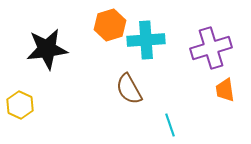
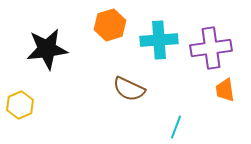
cyan cross: moved 13 px right
purple cross: rotated 9 degrees clockwise
brown semicircle: rotated 36 degrees counterclockwise
yellow hexagon: rotated 12 degrees clockwise
cyan line: moved 6 px right, 2 px down; rotated 40 degrees clockwise
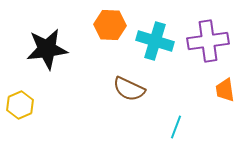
orange hexagon: rotated 20 degrees clockwise
cyan cross: moved 4 px left, 1 px down; rotated 21 degrees clockwise
purple cross: moved 3 px left, 7 px up
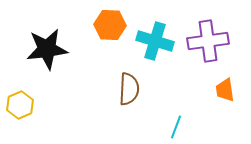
brown semicircle: rotated 112 degrees counterclockwise
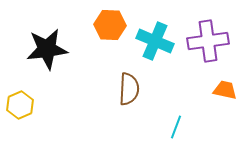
cyan cross: rotated 6 degrees clockwise
orange trapezoid: rotated 110 degrees clockwise
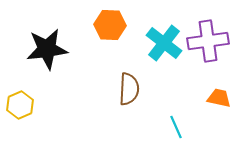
cyan cross: moved 9 px right, 2 px down; rotated 15 degrees clockwise
orange trapezoid: moved 6 px left, 8 px down
cyan line: rotated 45 degrees counterclockwise
